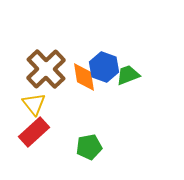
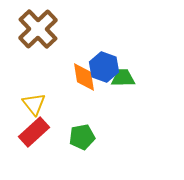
brown cross: moved 8 px left, 40 px up
green trapezoid: moved 5 px left, 3 px down; rotated 20 degrees clockwise
green pentagon: moved 7 px left, 10 px up
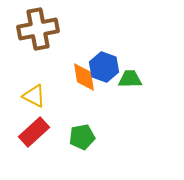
brown cross: rotated 33 degrees clockwise
green trapezoid: moved 7 px right, 1 px down
yellow triangle: moved 8 px up; rotated 25 degrees counterclockwise
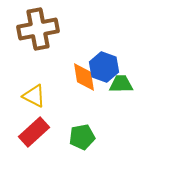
green trapezoid: moved 9 px left, 5 px down
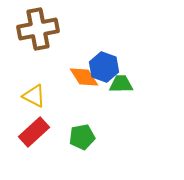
orange diamond: rotated 24 degrees counterclockwise
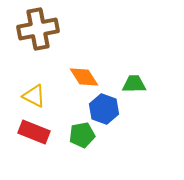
blue hexagon: moved 42 px down
green trapezoid: moved 13 px right
red rectangle: rotated 64 degrees clockwise
green pentagon: moved 2 px up
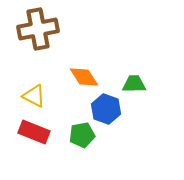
blue hexagon: moved 2 px right
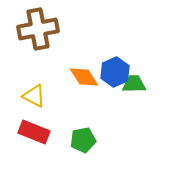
blue hexagon: moved 9 px right, 37 px up; rotated 16 degrees clockwise
green pentagon: moved 1 px right, 5 px down
